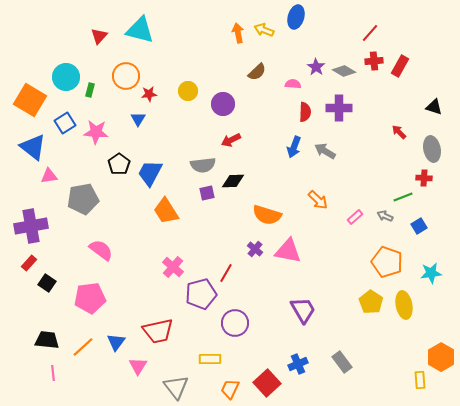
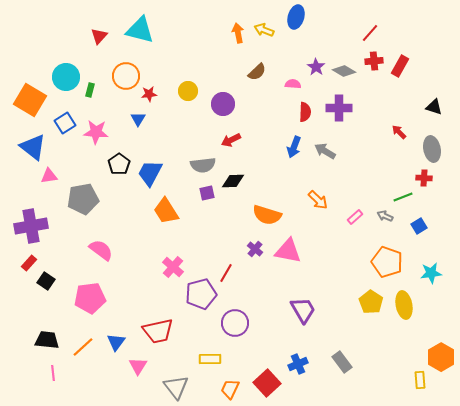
black square at (47, 283): moved 1 px left, 2 px up
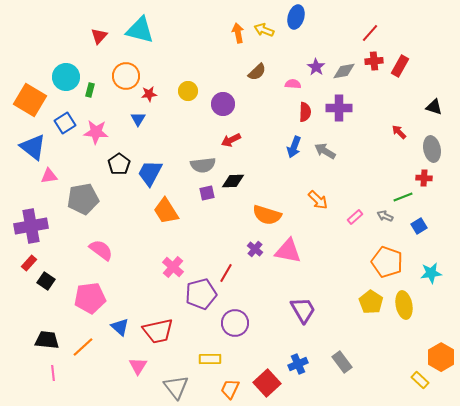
gray diamond at (344, 71): rotated 40 degrees counterclockwise
blue triangle at (116, 342): moved 4 px right, 15 px up; rotated 24 degrees counterclockwise
yellow rectangle at (420, 380): rotated 42 degrees counterclockwise
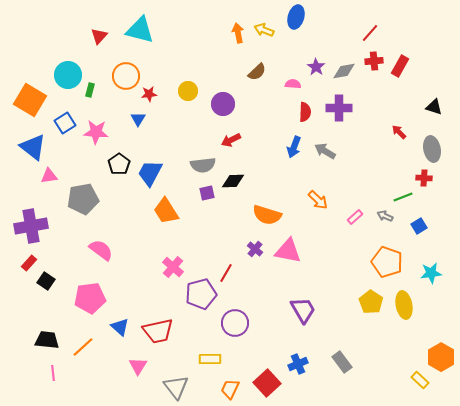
cyan circle at (66, 77): moved 2 px right, 2 px up
